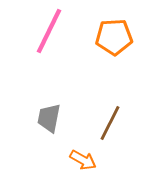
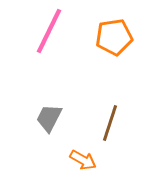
orange pentagon: rotated 6 degrees counterclockwise
gray trapezoid: rotated 16 degrees clockwise
brown line: rotated 9 degrees counterclockwise
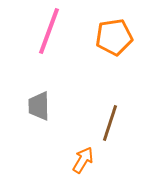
pink line: rotated 6 degrees counterclockwise
gray trapezoid: moved 10 px left, 12 px up; rotated 28 degrees counterclockwise
orange arrow: rotated 88 degrees counterclockwise
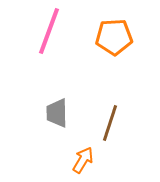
orange pentagon: rotated 6 degrees clockwise
gray trapezoid: moved 18 px right, 7 px down
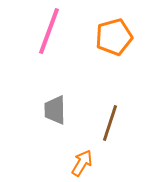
orange pentagon: rotated 12 degrees counterclockwise
gray trapezoid: moved 2 px left, 3 px up
orange arrow: moved 1 px left, 3 px down
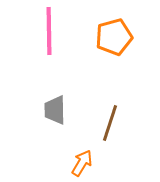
pink line: rotated 21 degrees counterclockwise
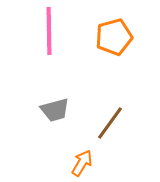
gray trapezoid: rotated 104 degrees counterclockwise
brown line: rotated 18 degrees clockwise
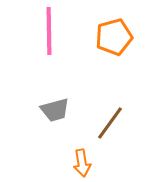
orange arrow: rotated 140 degrees clockwise
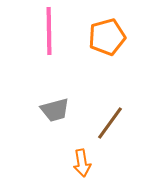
orange pentagon: moved 7 px left
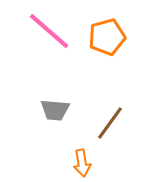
pink line: rotated 48 degrees counterclockwise
gray trapezoid: rotated 20 degrees clockwise
